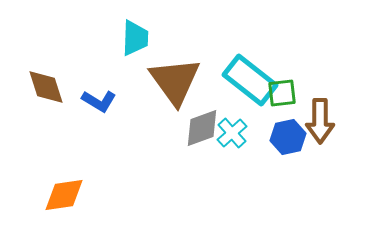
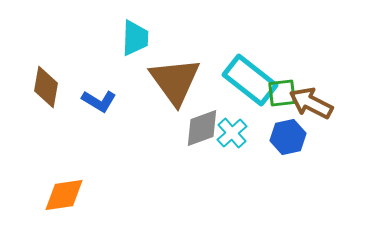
brown diamond: rotated 27 degrees clockwise
brown arrow: moved 9 px left, 18 px up; rotated 117 degrees clockwise
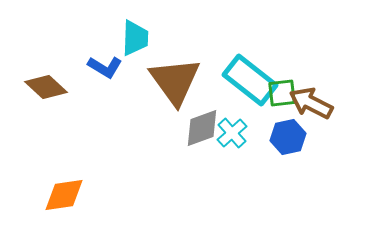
brown diamond: rotated 57 degrees counterclockwise
blue L-shape: moved 6 px right, 34 px up
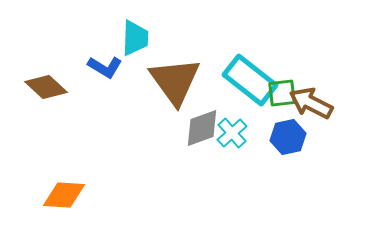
orange diamond: rotated 12 degrees clockwise
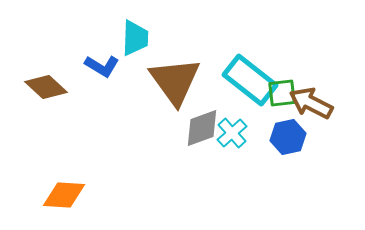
blue L-shape: moved 3 px left, 1 px up
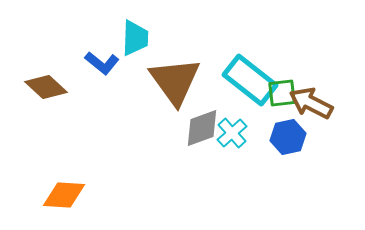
blue L-shape: moved 3 px up; rotated 8 degrees clockwise
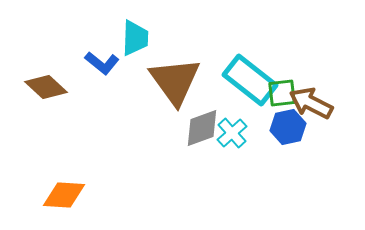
blue hexagon: moved 10 px up
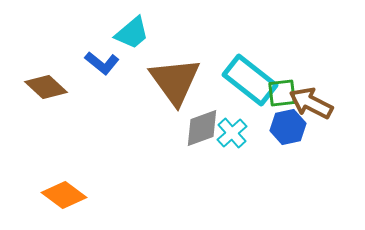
cyan trapezoid: moved 3 px left, 5 px up; rotated 48 degrees clockwise
orange diamond: rotated 33 degrees clockwise
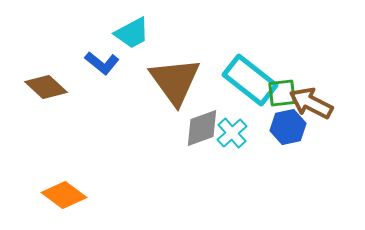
cyan trapezoid: rotated 12 degrees clockwise
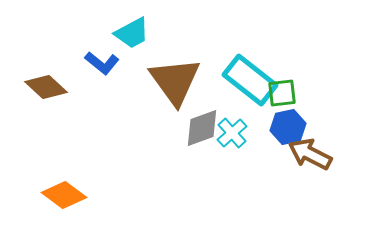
brown arrow: moved 1 px left, 51 px down
